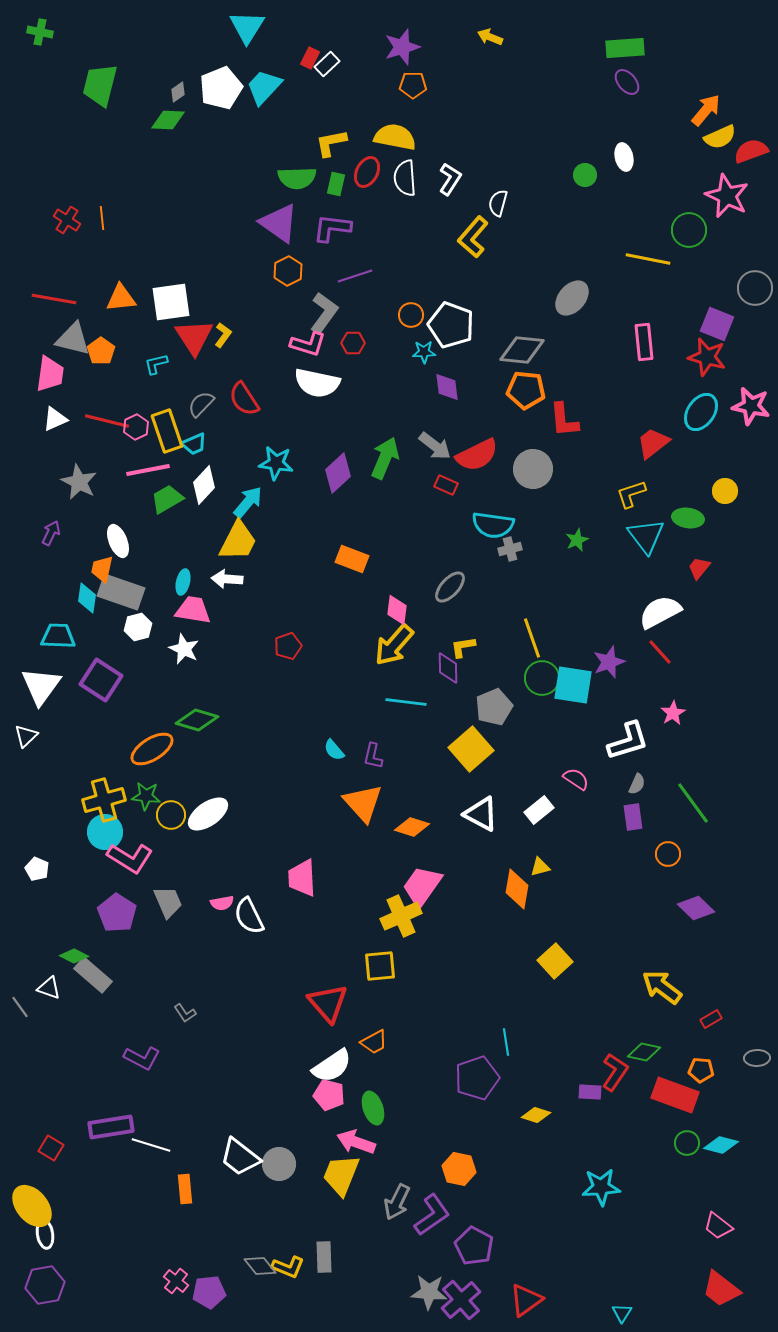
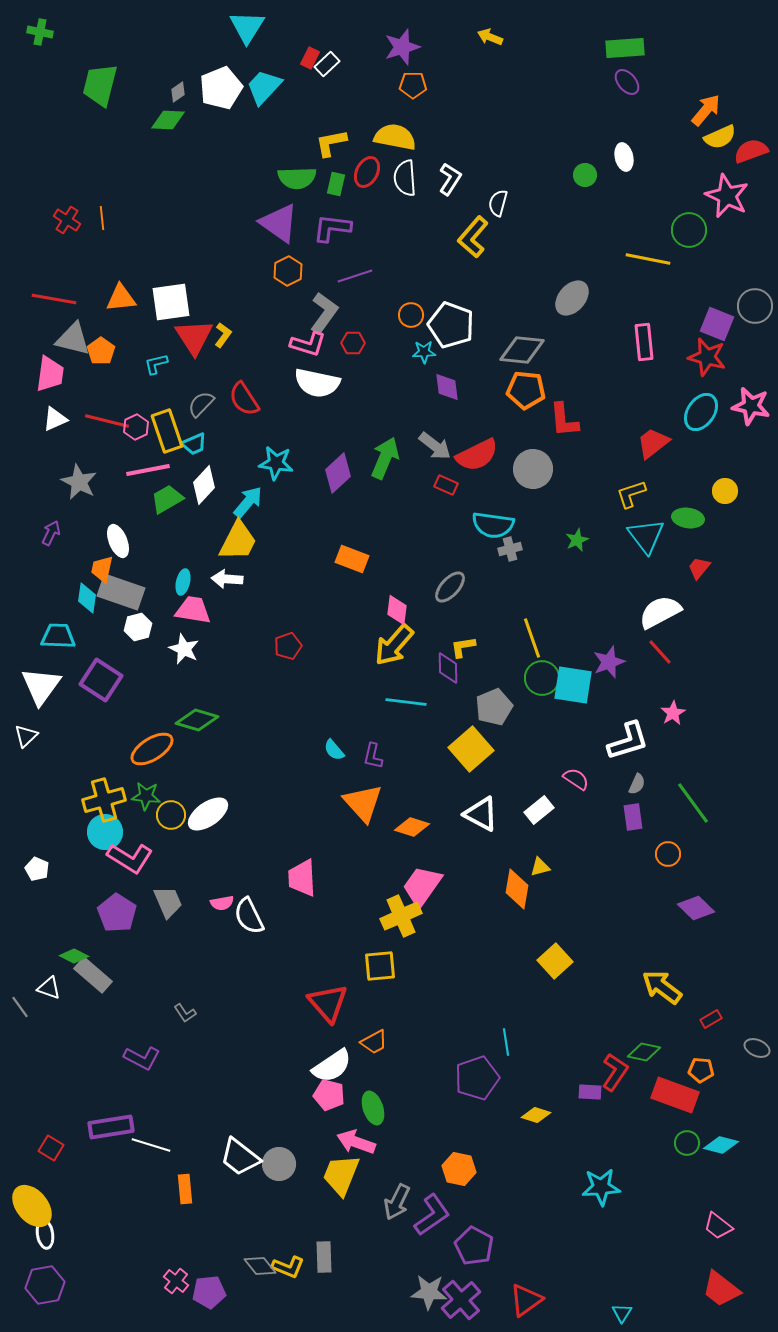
gray circle at (755, 288): moved 18 px down
gray ellipse at (757, 1058): moved 10 px up; rotated 25 degrees clockwise
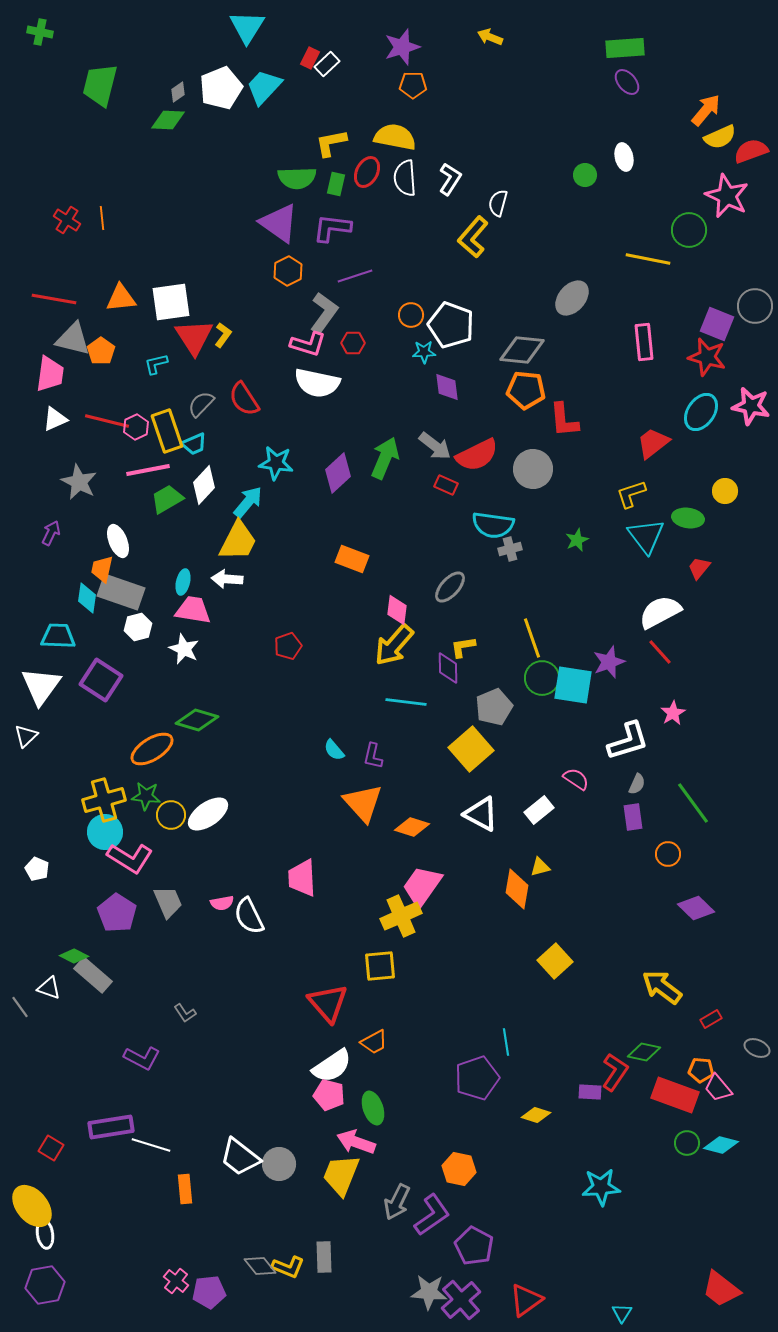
pink trapezoid at (718, 1226): moved 138 px up; rotated 12 degrees clockwise
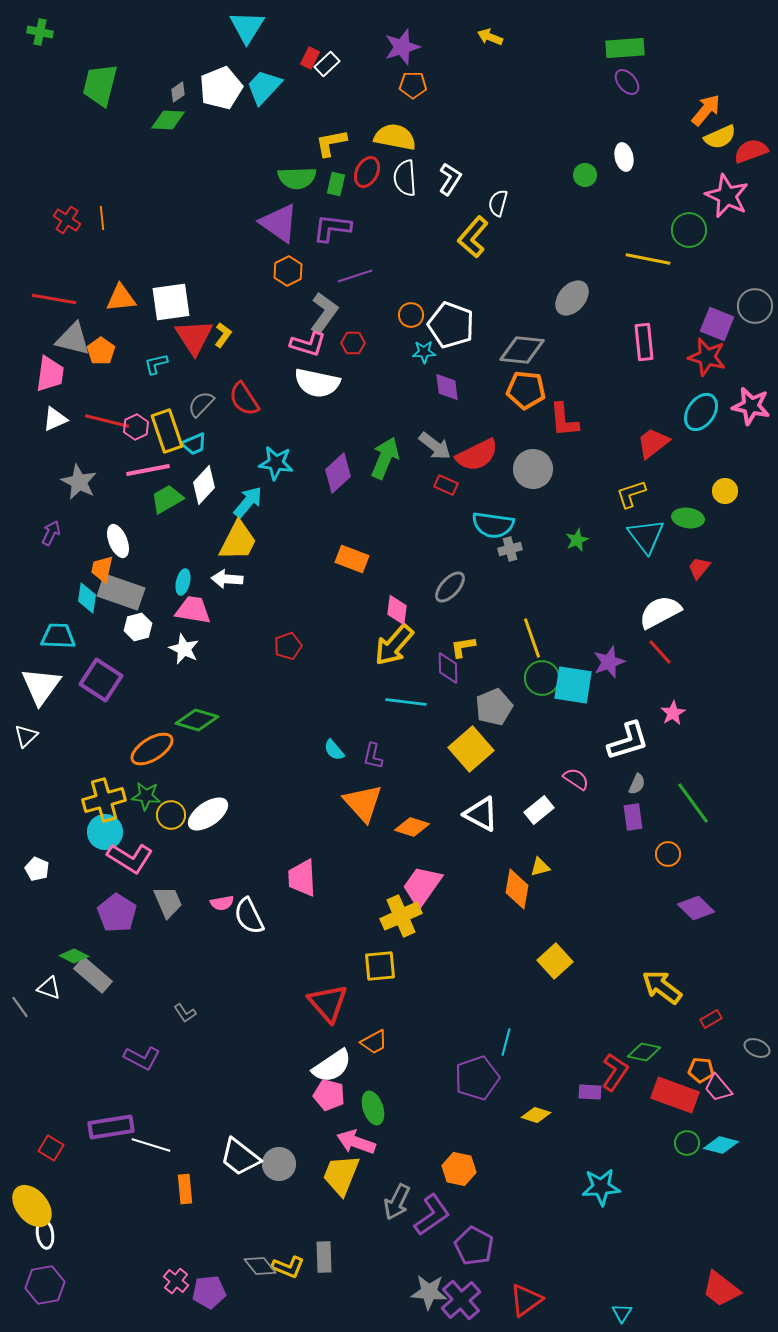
cyan line at (506, 1042): rotated 24 degrees clockwise
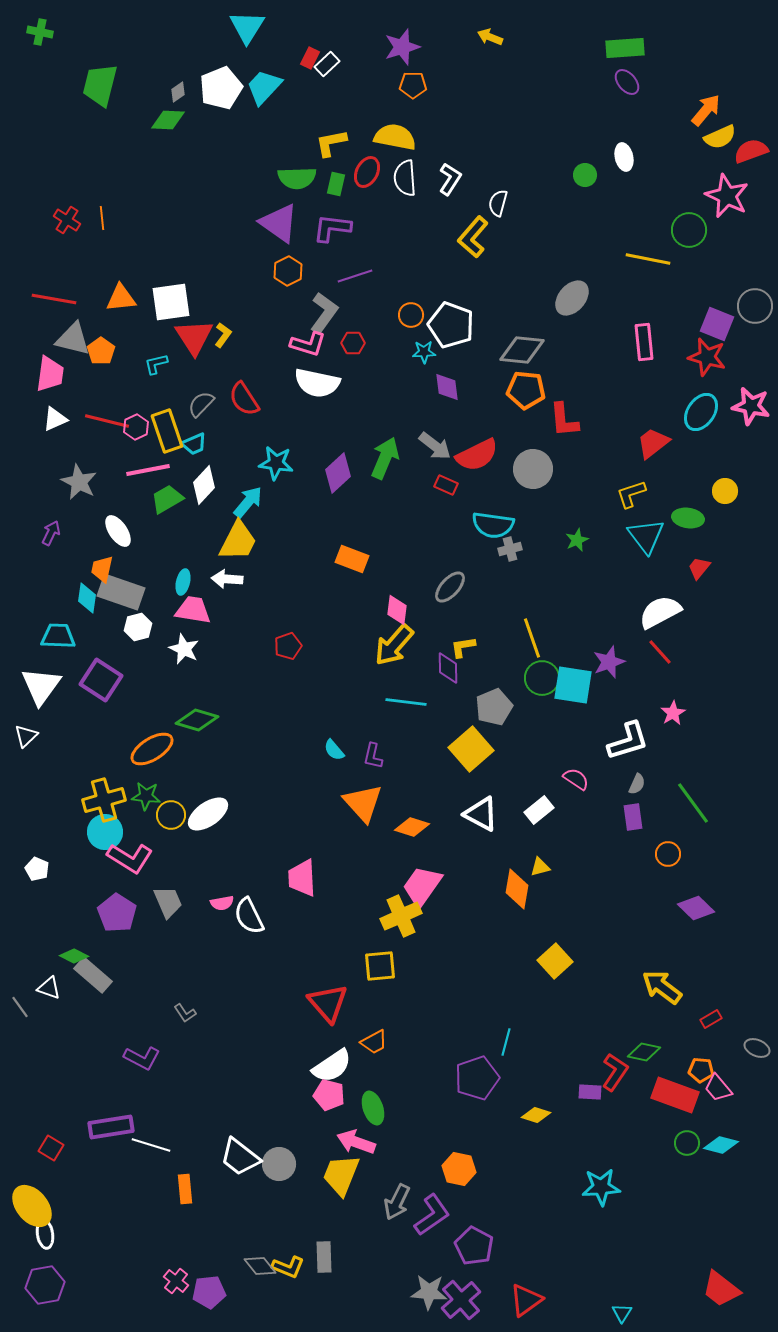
white ellipse at (118, 541): moved 10 px up; rotated 12 degrees counterclockwise
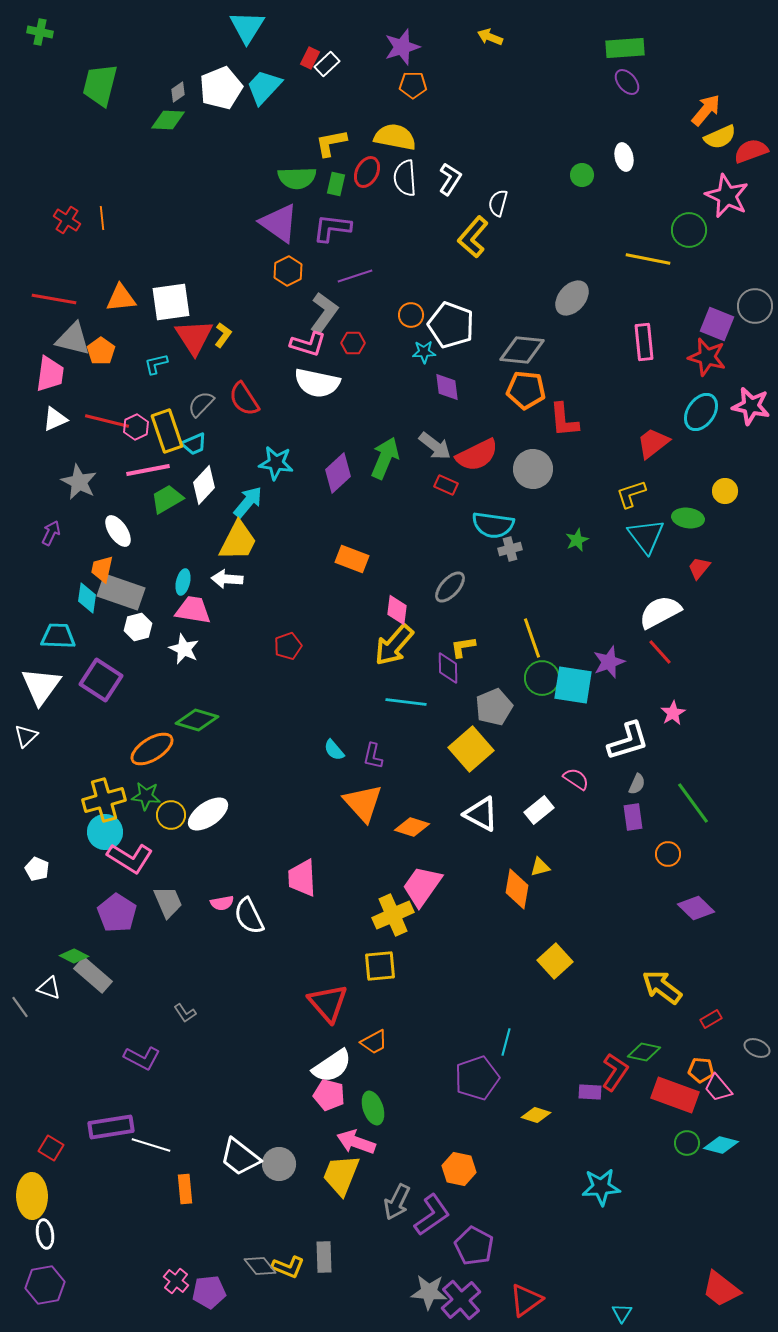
green circle at (585, 175): moved 3 px left
yellow cross at (401, 916): moved 8 px left, 1 px up
yellow ellipse at (32, 1206): moved 10 px up; rotated 39 degrees clockwise
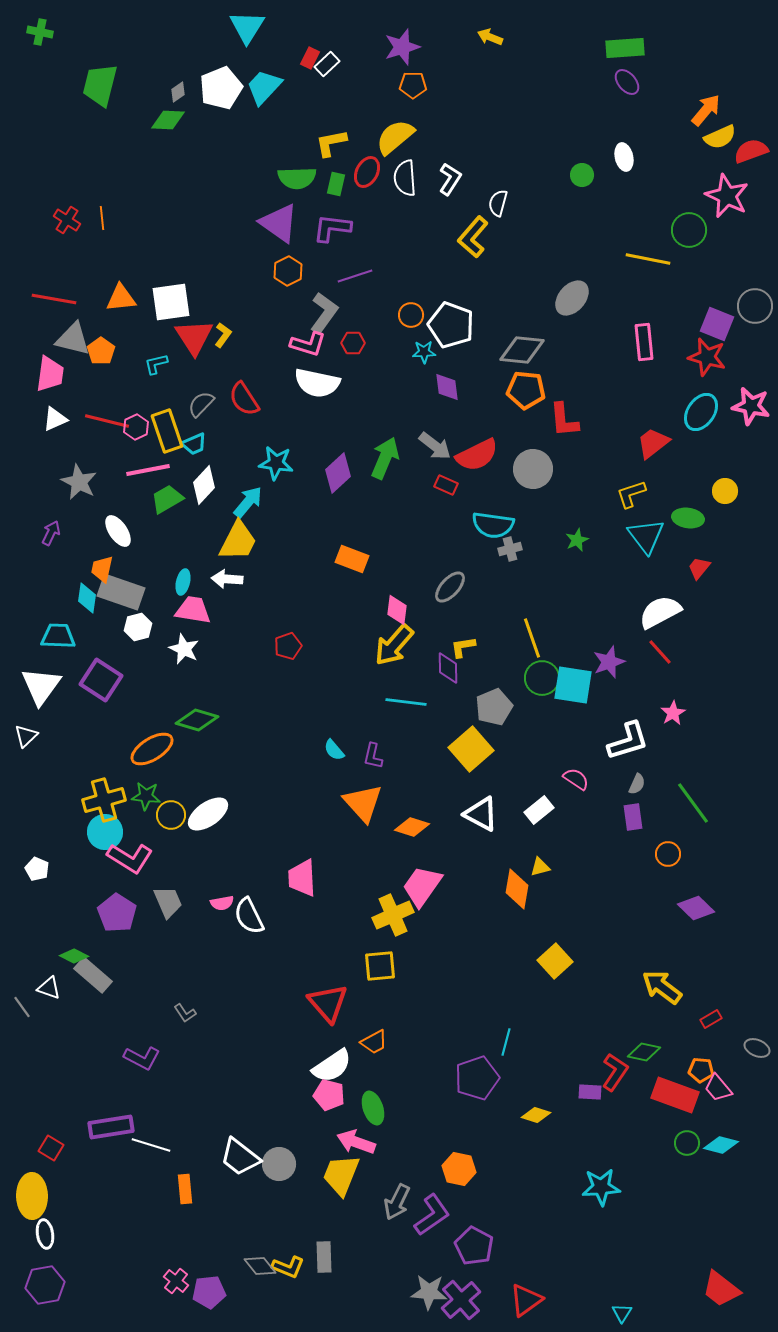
yellow semicircle at (395, 137): rotated 51 degrees counterclockwise
gray line at (20, 1007): moved 2 px right
